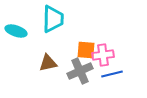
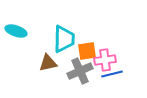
cyan trapezoid: moved 11 px right, 20 px down
orange square: moved 1 px right, 1 px down; rotated 12 degrees counterclockwise
pink cross: moved 2 px right, 5 px down
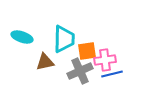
cyan ellipse: moved 6 px right, 6 px down
brown triangle: moved 3 px left, 1 px up
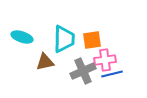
orange square: moved 5 px right, 11 px up
gray cross: moved 3 px right
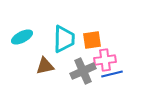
cyan ellipse: rotated 45 degrees counterclockwise
brown triangle: moved 4 px down
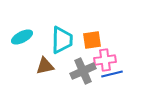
cyan trapezoid: moved 2 px left, 1 px down
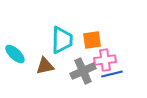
cyan ellipse: moved 7 px left, 17 px down; rotated 70 degrees clockwise
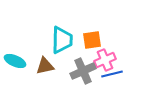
cyan ellipse: moved 7 px down; rotated 20 degrees counterclockwise
pink cross: rotated 15 degrees counterclockwise
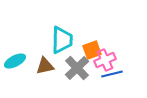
orange square: moved 10 px down; rotated 12 degrees counterclockwise
cyan ellipse: rotated 50 degrees counterclockwise
gray cross: moved 6 px left, 3 px up; rotated 20 degrees counterclockwise
